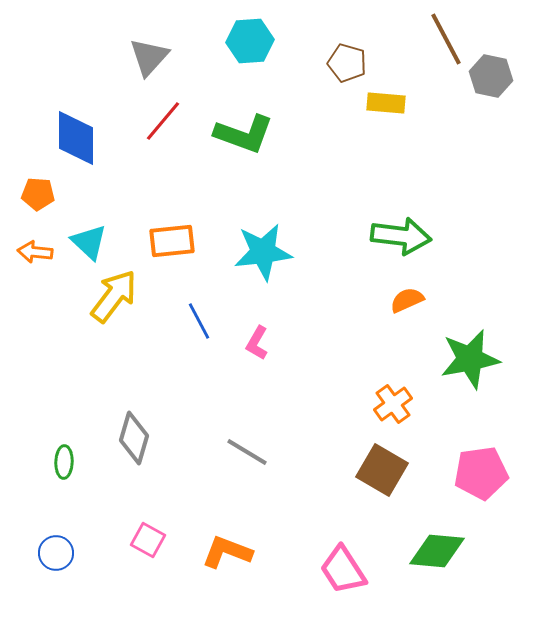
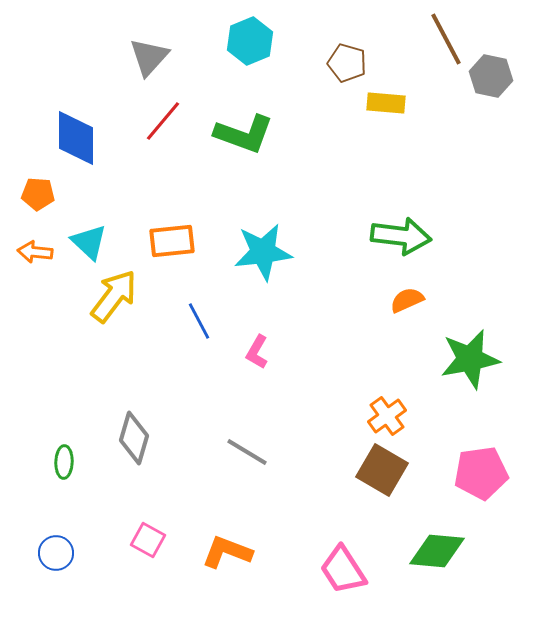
cyan hexagon: rotated 18 degrees counterclockwise
pink L-shape: moved 9 px down
orange cross: moved 6 px left, 12 px down
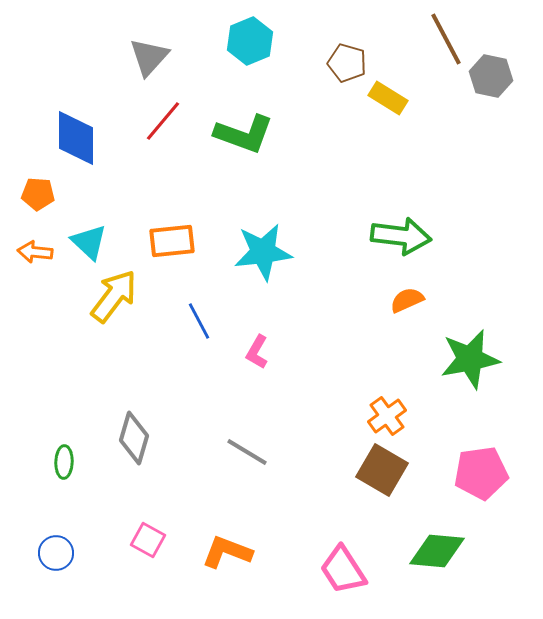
yellow rectangle: moved 2 px right, 5 px up; rotated 27 degrees clockwise
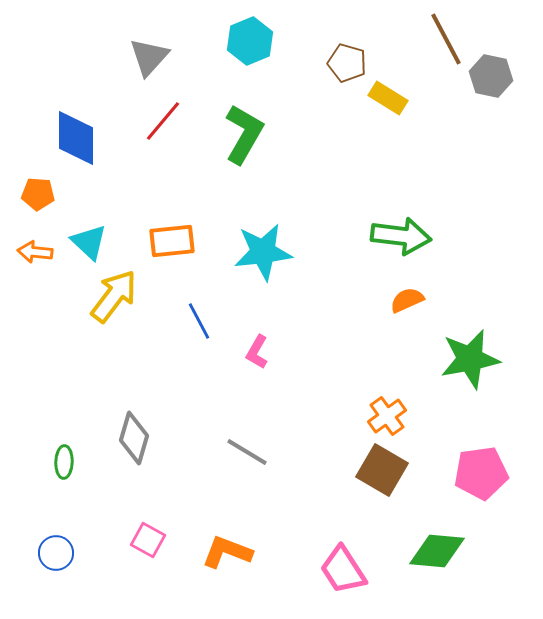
green L-shape: rotated 80 degrees counterclockwise
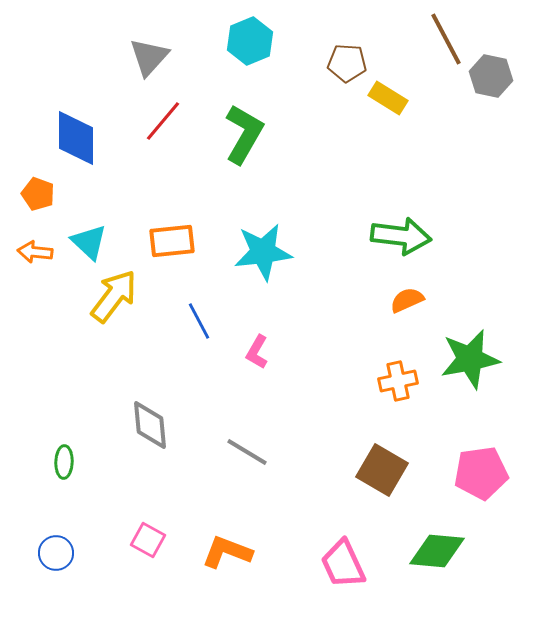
brown pentagon: rotated 12 degrees counterclockwise
orange pentagon: rotated 16 degrees clockwise
orange cross: moved 11 px right, 35 px up; rotated 24 degrees clockwise
gray diamond: moved 16 px right, 13 px up; rotated 21 degrees counterclockwise
pink trapezoid: moved 6 px up; rotated 8 degrees clockwise
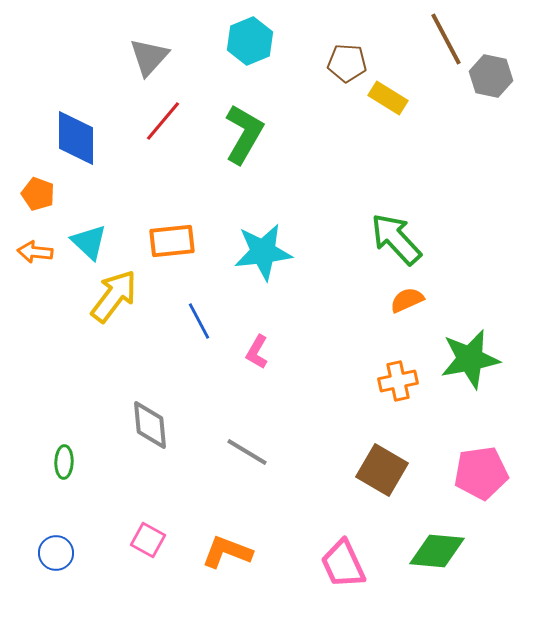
green arrow: moved 5 px left, 3 px down; rotated 140 degrees counterclockwise
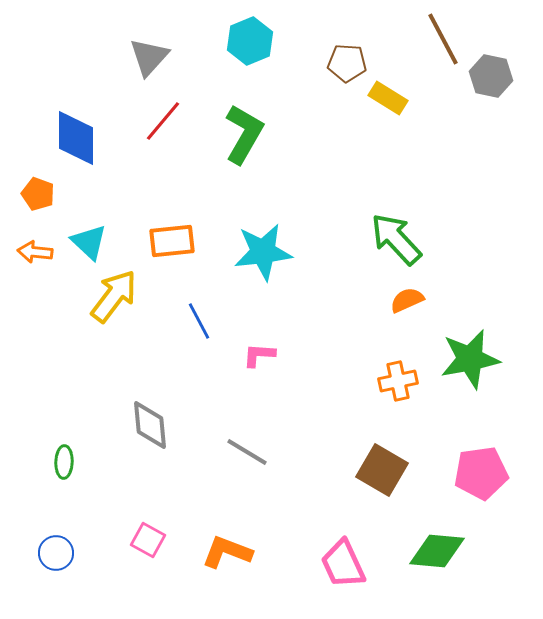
brown line: moved 3 px left
pink L-shape: moved 2 px right, 3 px down; rotated 64 degrees clockwise
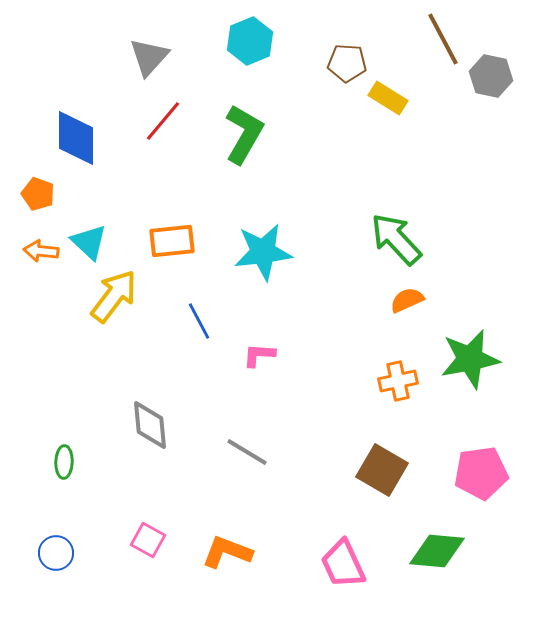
orange arrow: moved 6 px right, 1 px up
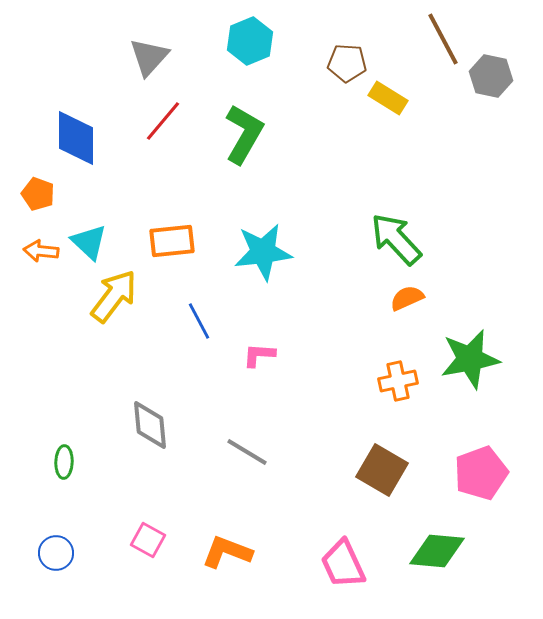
orange semicircle: moved 2 px up
pink pentagon: rotated 12 degrees counterclockwise
